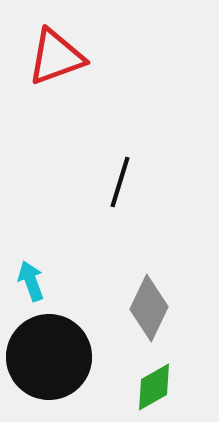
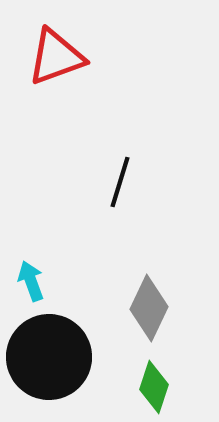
green diamond: rotated 42 degrees counterclockwise
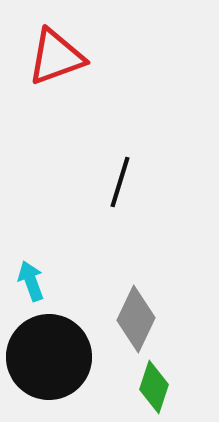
gray diamond: moved 13 px left, 11 px down
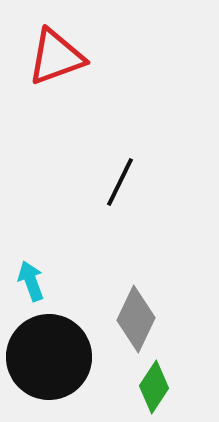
black line: rotated 9 degrees clockwise
green diamond: rotated 15 degrees clockwise
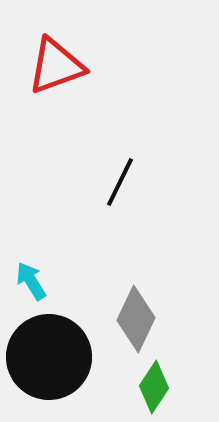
red triangle: moved 9 px down
cyan arrow: rotated 12 degrees counterclockwise
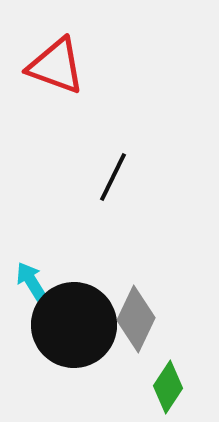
red triangle: rotated 40 degrees clockwise
black line: moved 7 px left, 5 px up
black circle: moved 25 px right, 32 px up
green diamond: moved 14 px right
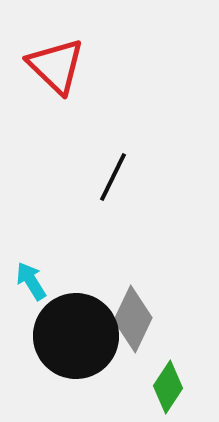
red triangle: rotated 24 degrees clockwise
gray diamond: moved 3 px left
black circle: moved 2 px right, 11 px down
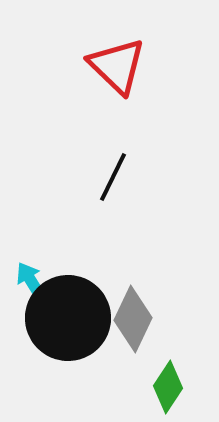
red triangle: moved 61 px right
black circle: moved 8 px left, 18 px up
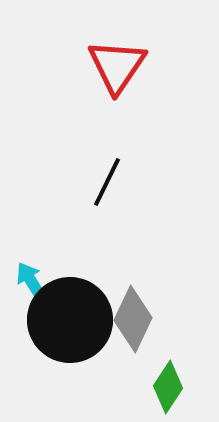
red triangle: rotated 20 degrees clockwise
black line: moved 6 px left, 5 px down
black circle: moved 2 px right, 2 px down
